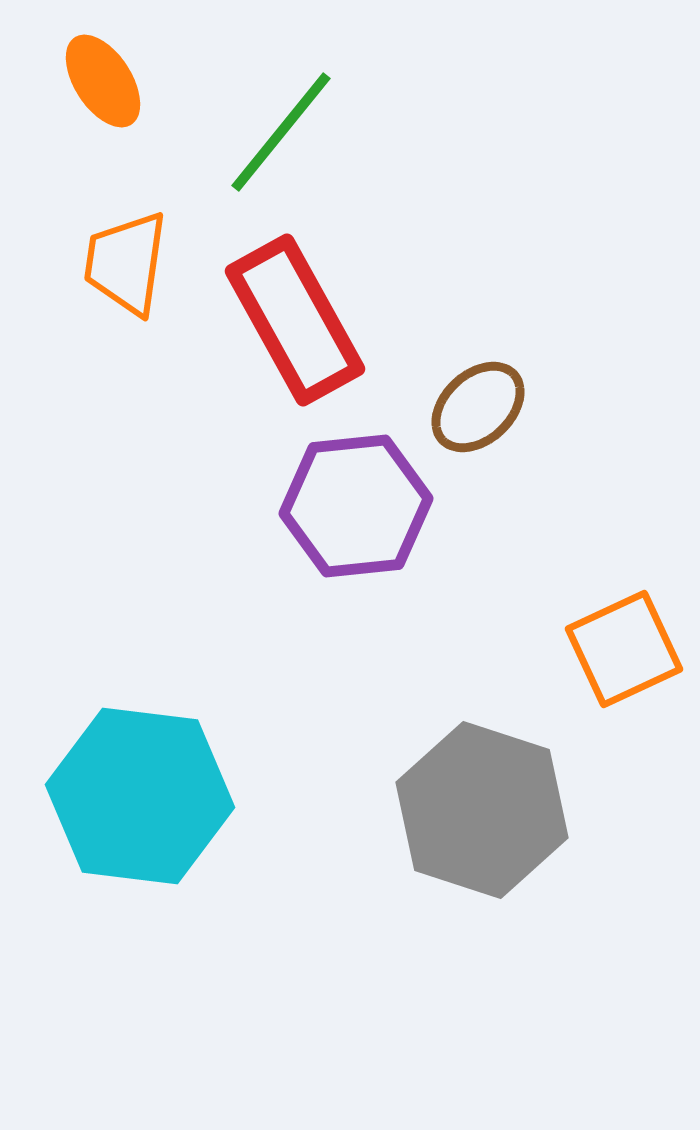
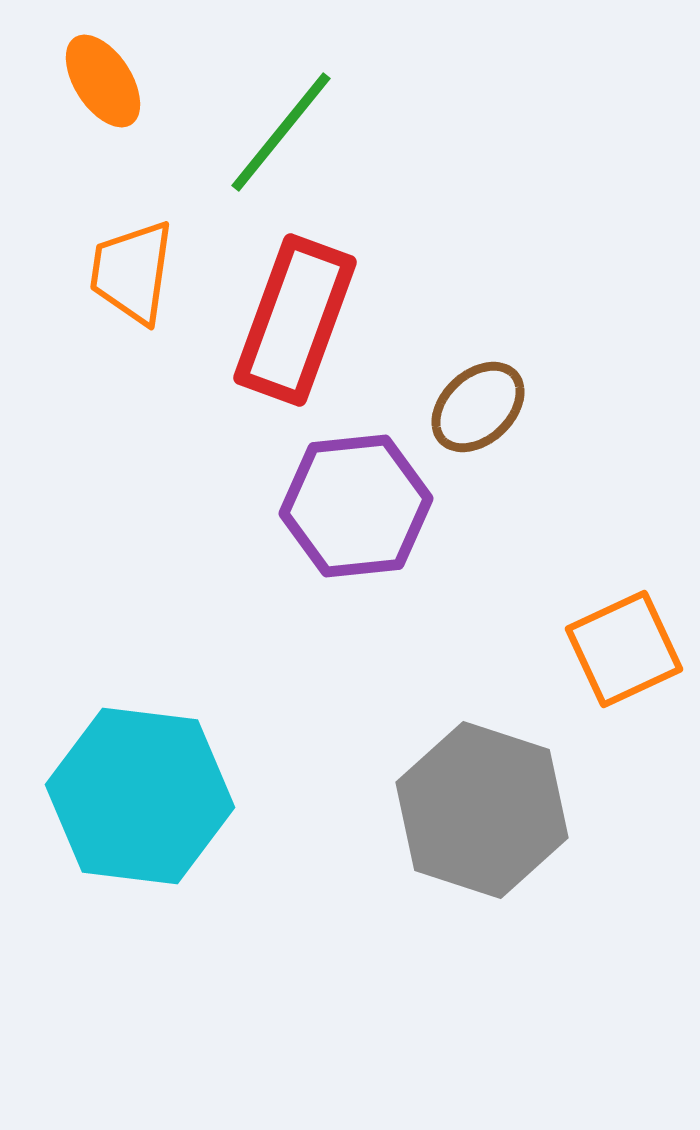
orange trapezoid: moved 6 px right, 9 px down
red rectangle: rotated 49 degrees clockwise
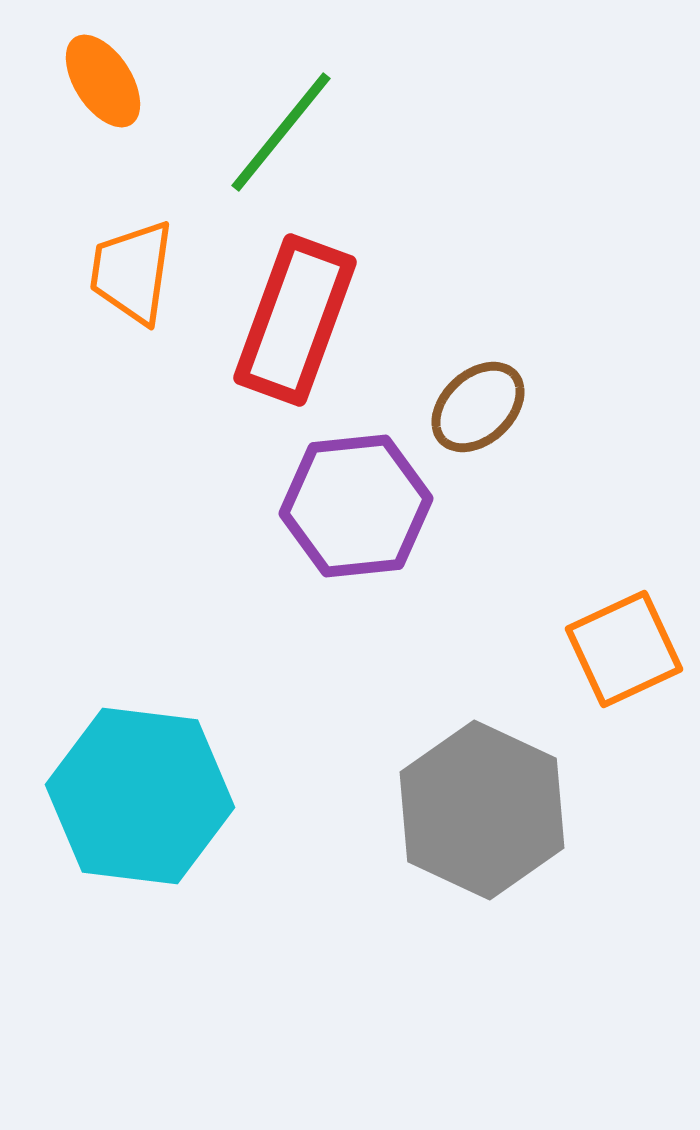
gray hexagon: rotated 7 degrees clockwise
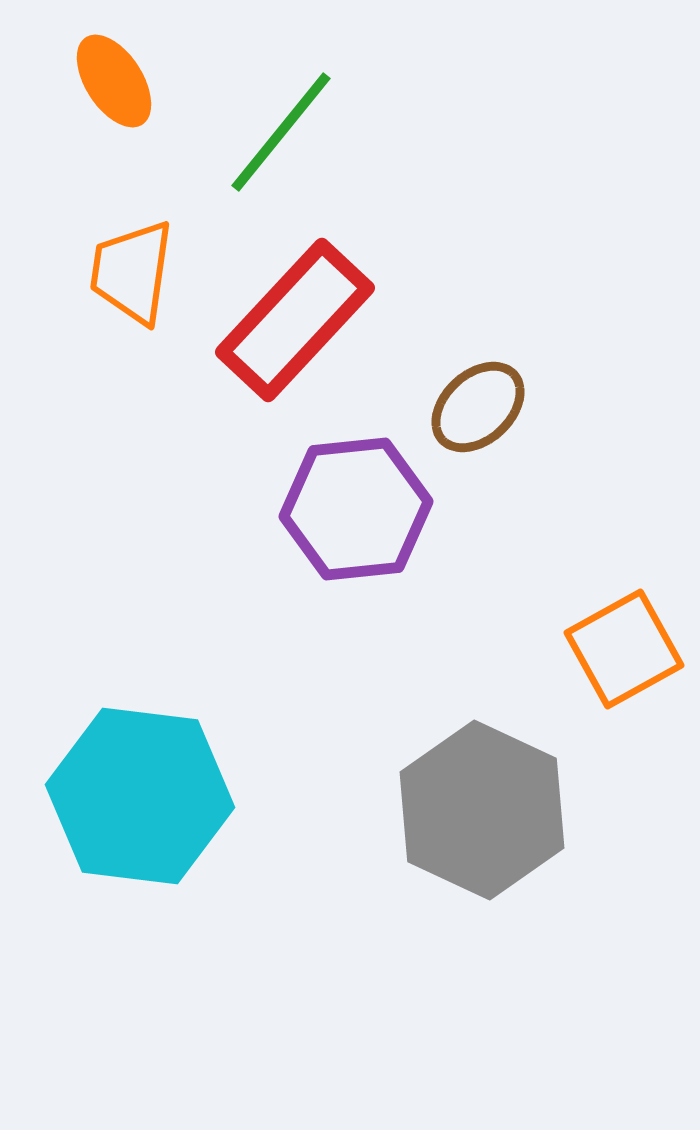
orange ellipse: moved 11 px right
red rectangle: rotated 23 degrees clockwise
purple hexagon: moved 3 px down
orange square: rotated 4 degrees counterclockwise
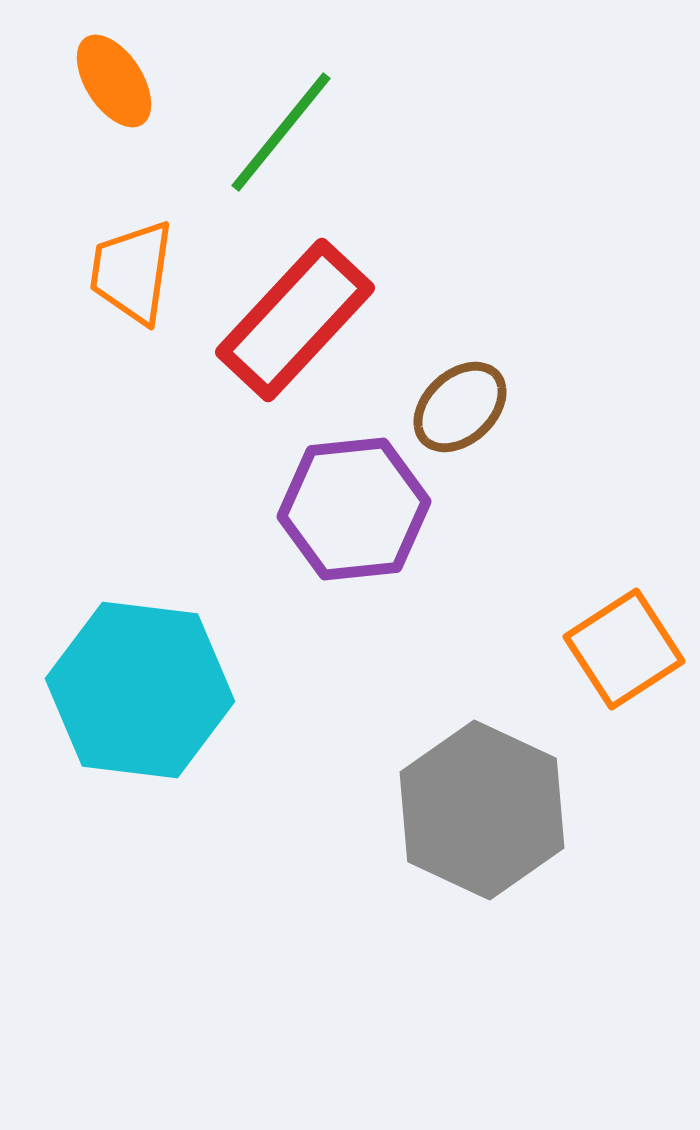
brown ellipse: moved 18 px left
purple hexagon: moved 2 px left
orange square: rotated 4 degrees counterclockwise
cyan hexagon: moved 106 px up
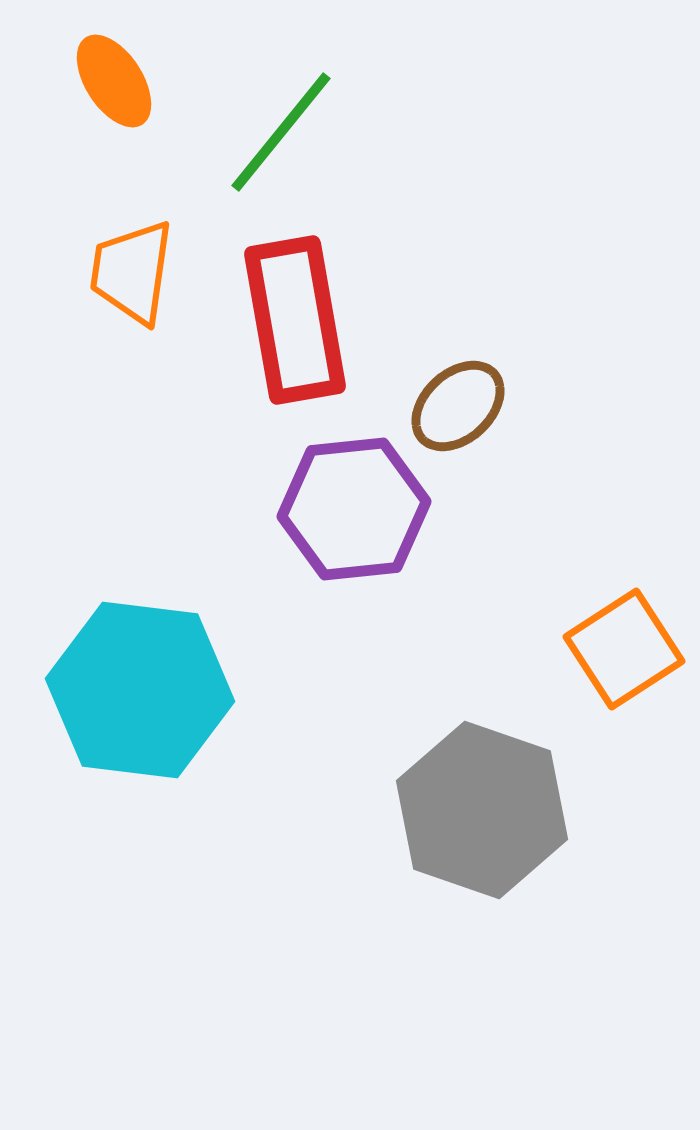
red rectangle: rotated 53 degrees counterclockwise
brown ellipse: moved 2 px left, 1 px up
gray hexagon: rotated 6 degrees counterclockwise
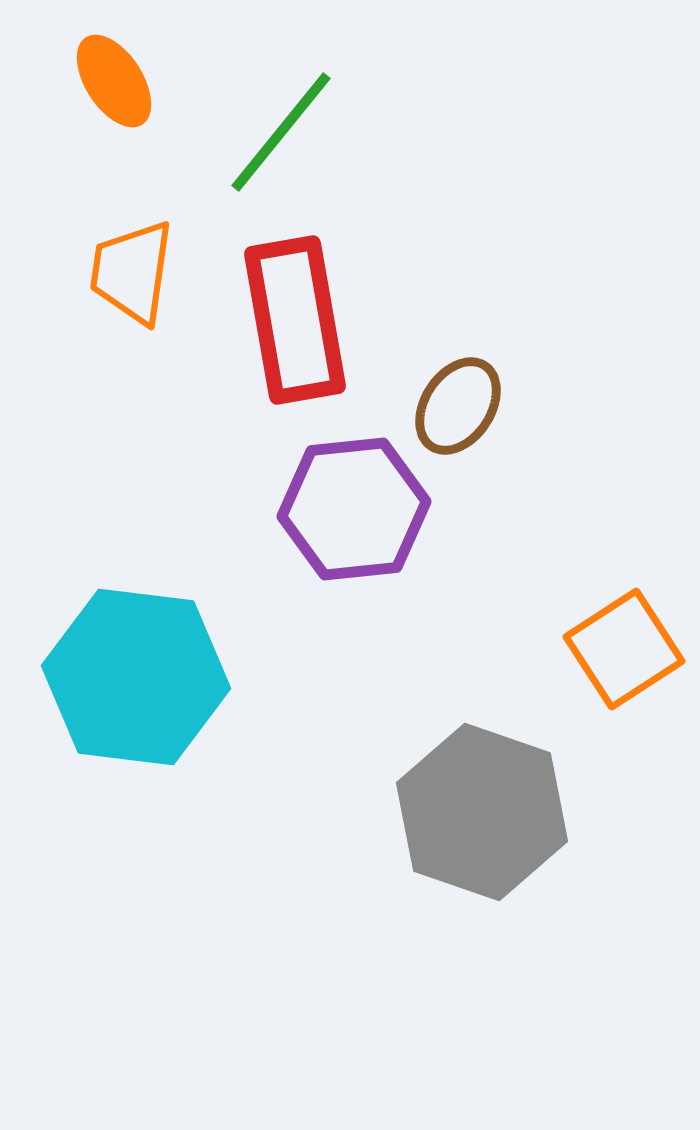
brown ellipse: rotated 14 degrees counterclockwise
cyan hexagon: moved 4 px left, 13 px up
gray hexagon: moved 2 px down
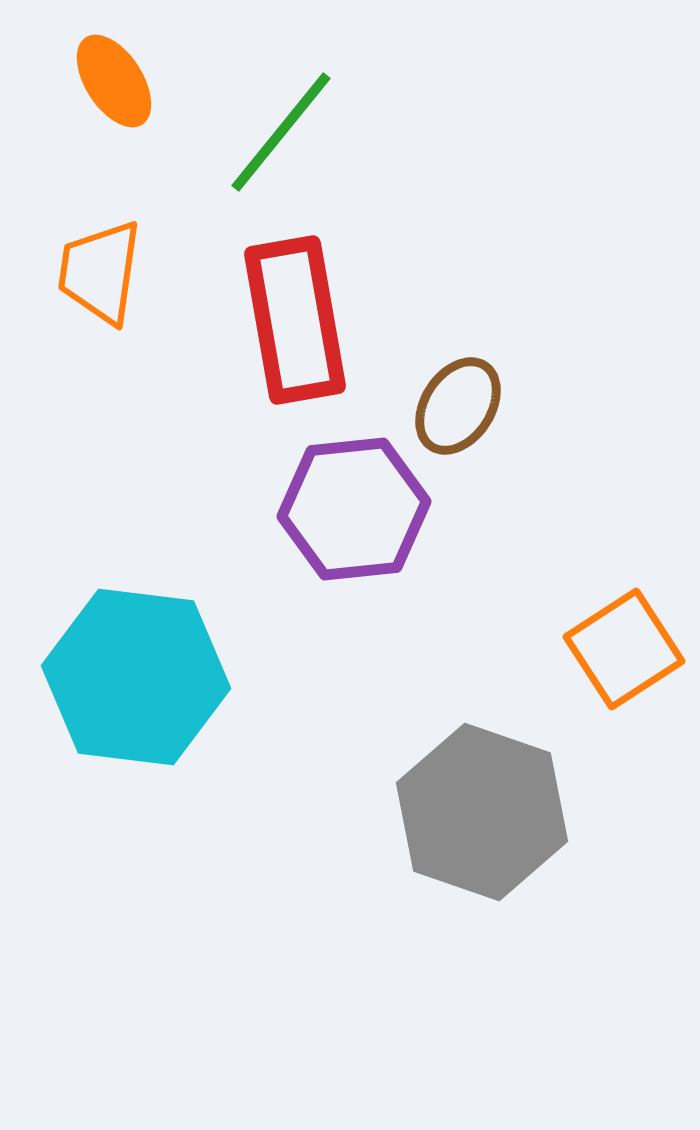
orange trapezoid: moved 32 px left
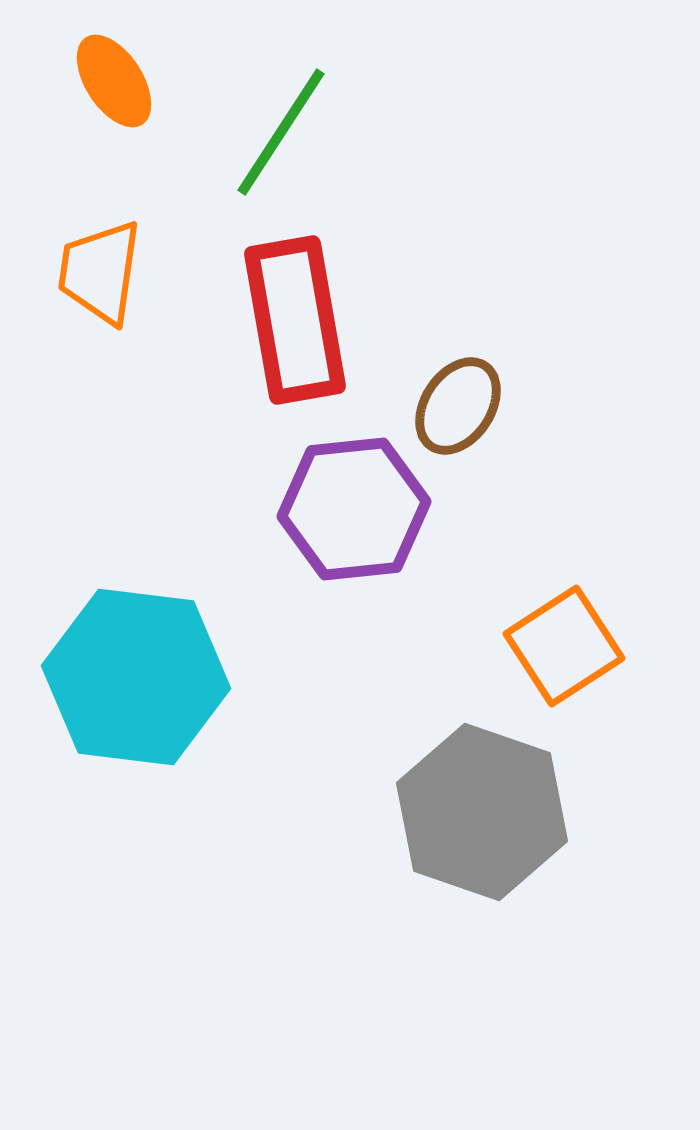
green line: rotated 6 degrees counterclockwise
orange square: moved 60 px left, 3 px up
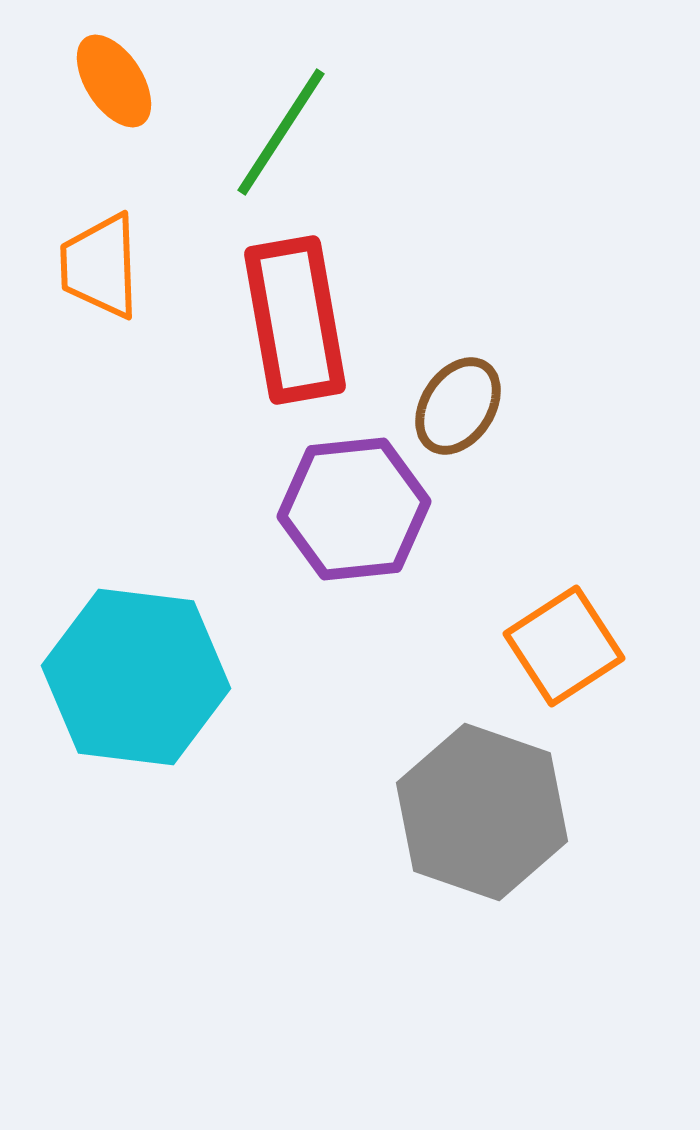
orange trapezoid: moved 6 px up; rotated 10 degrees counterclockwise
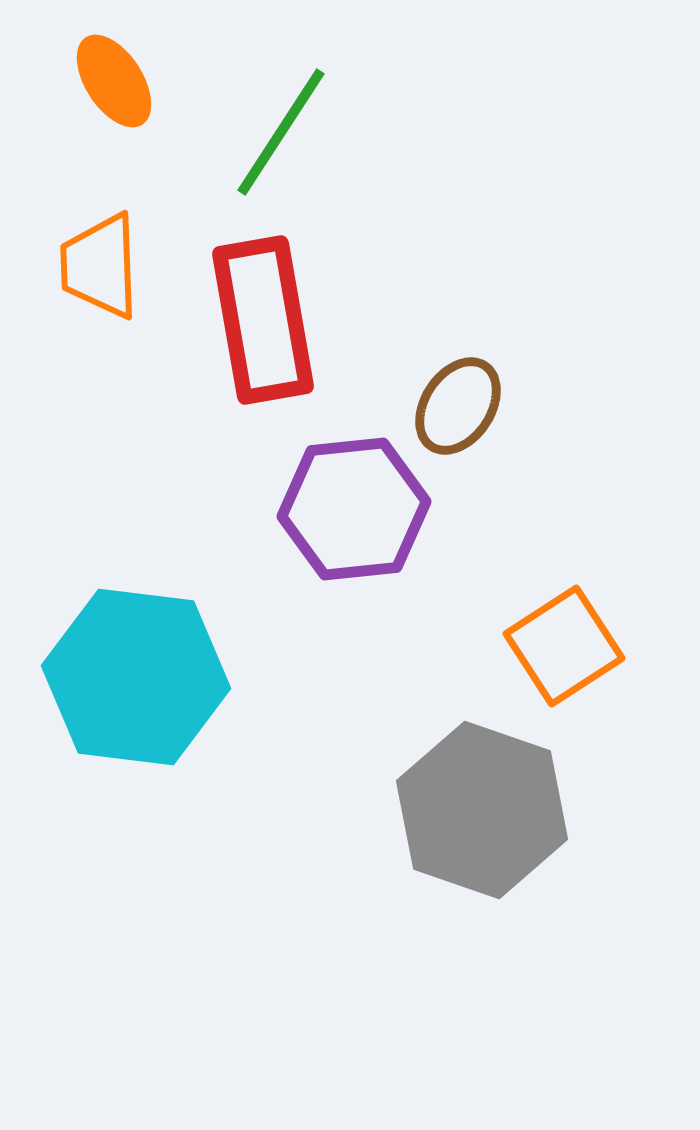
red rectangle: moved 32 px left
gray hexagon: moved 2 px up
